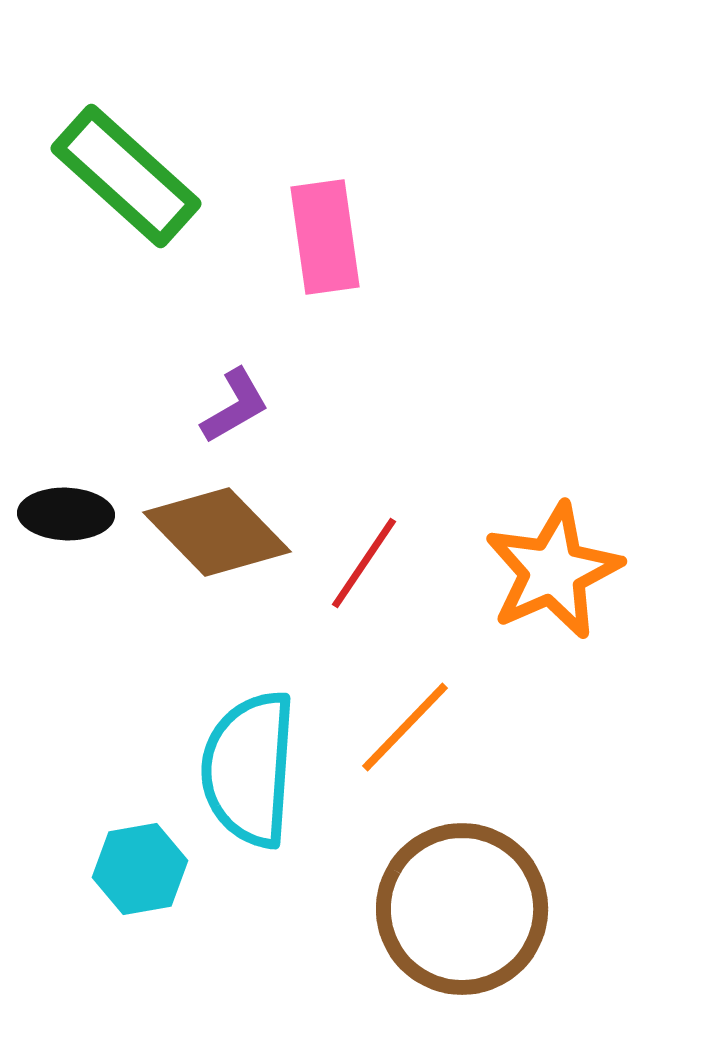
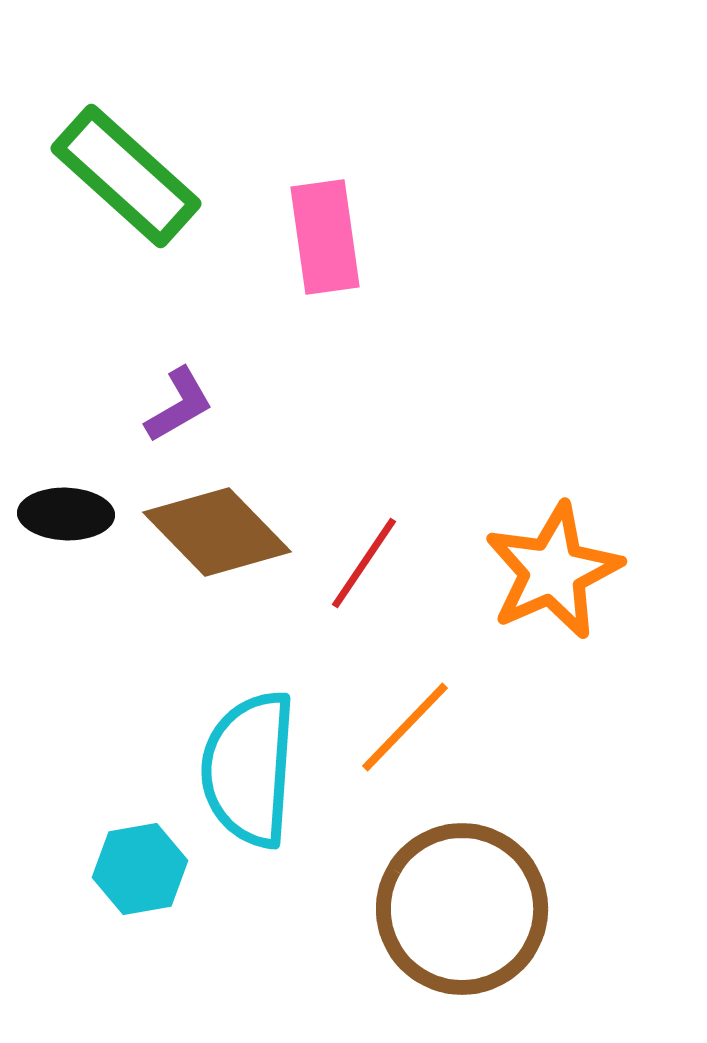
purple L-shape: moved 56 px left, 1 px up
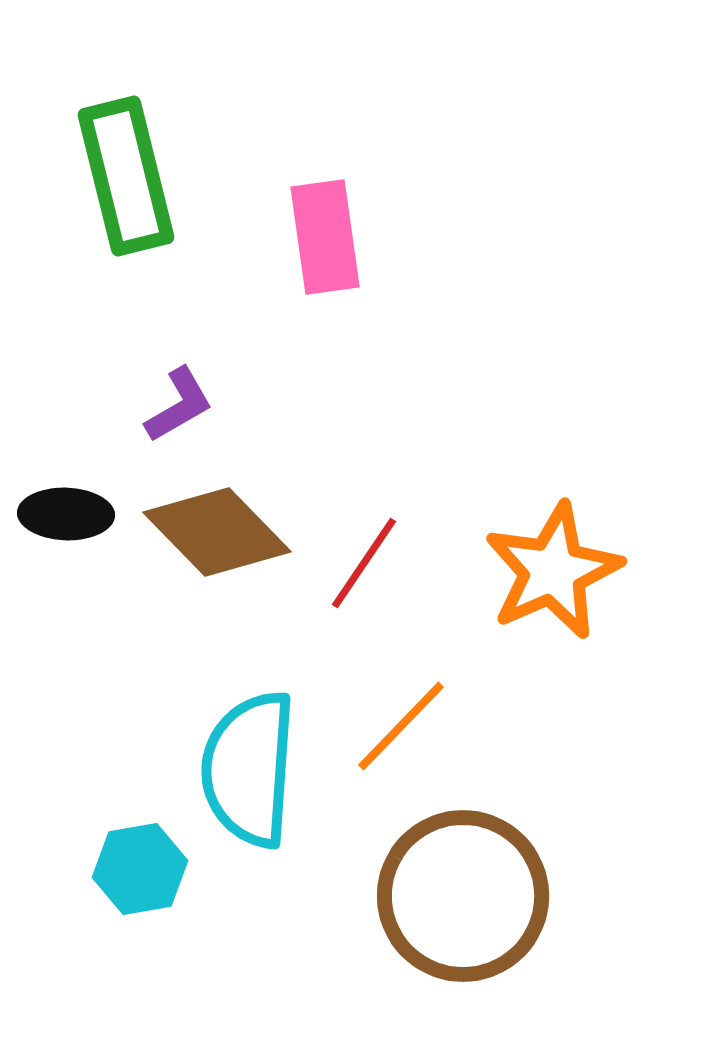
green rectangle: rotated 34 degrees clockwise
orange line: moved 4 px left, 1 px up
brown circle: moved 1 px right, 13 px up
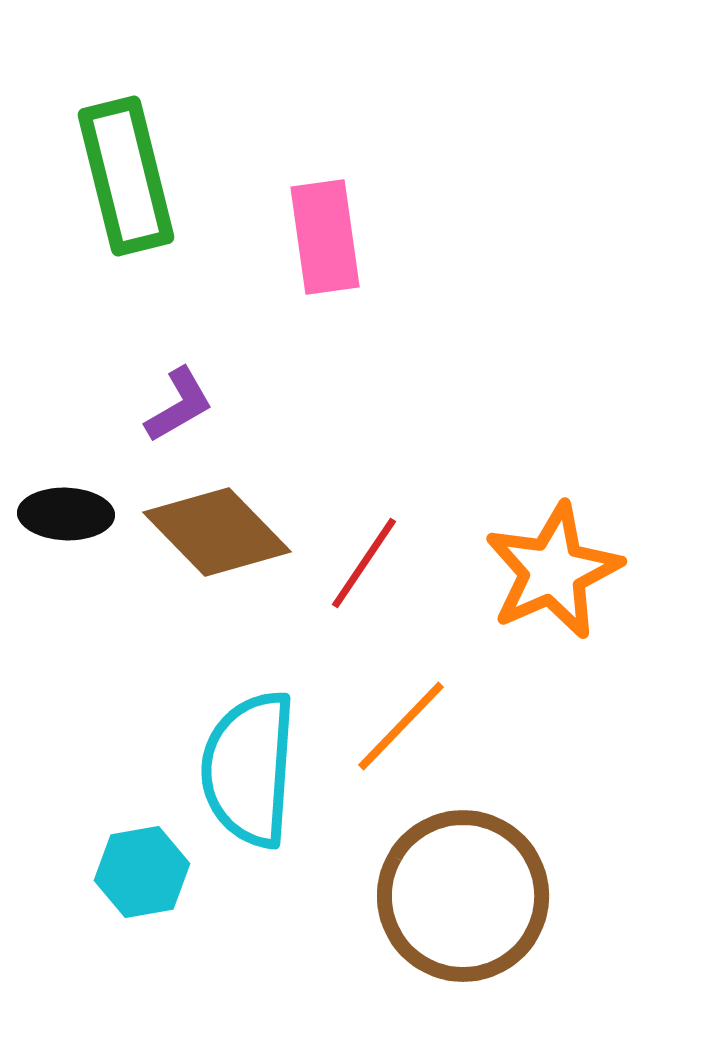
cyan hexagon: moved 2 px right, 3 px down
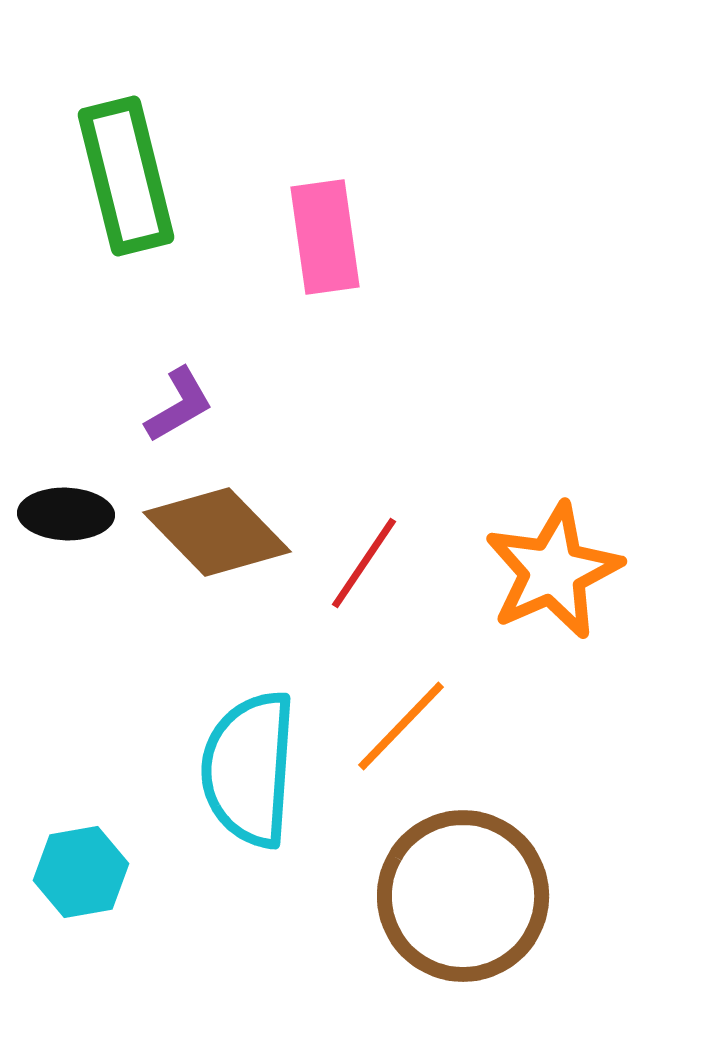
cyan hexagon: moved 61 px left
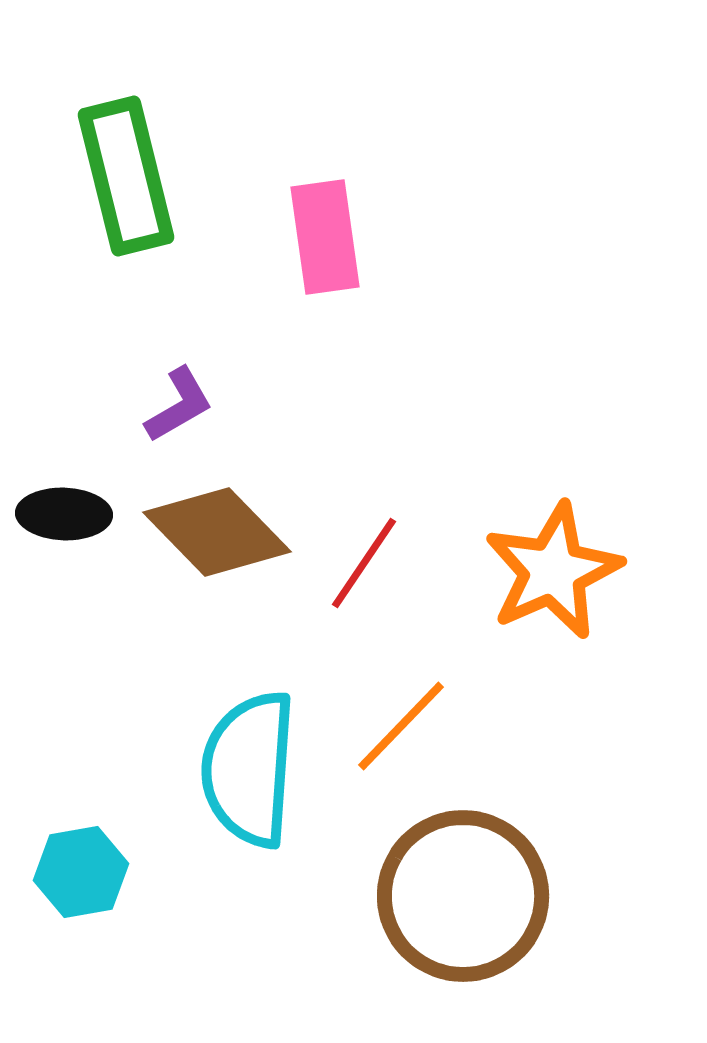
black ellipse: moved 2 px left
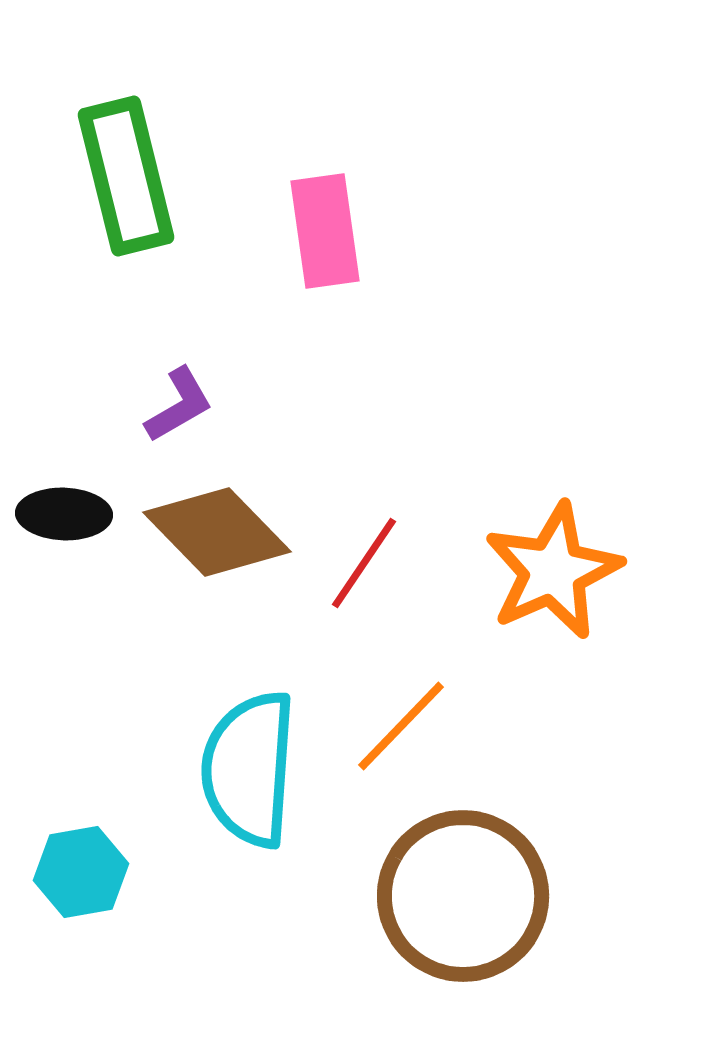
pink rectangle: moved 6 px up
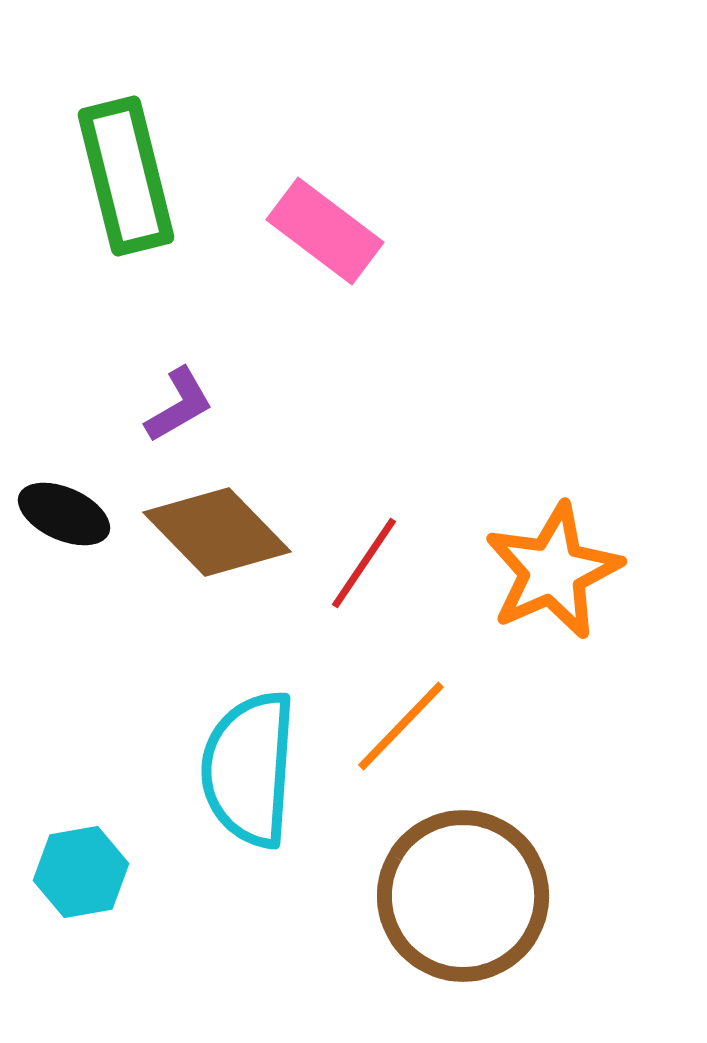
pink rectangle: rotated 45 degrees counterclockwise
black ellipse: rotated 22 degrees clockwise
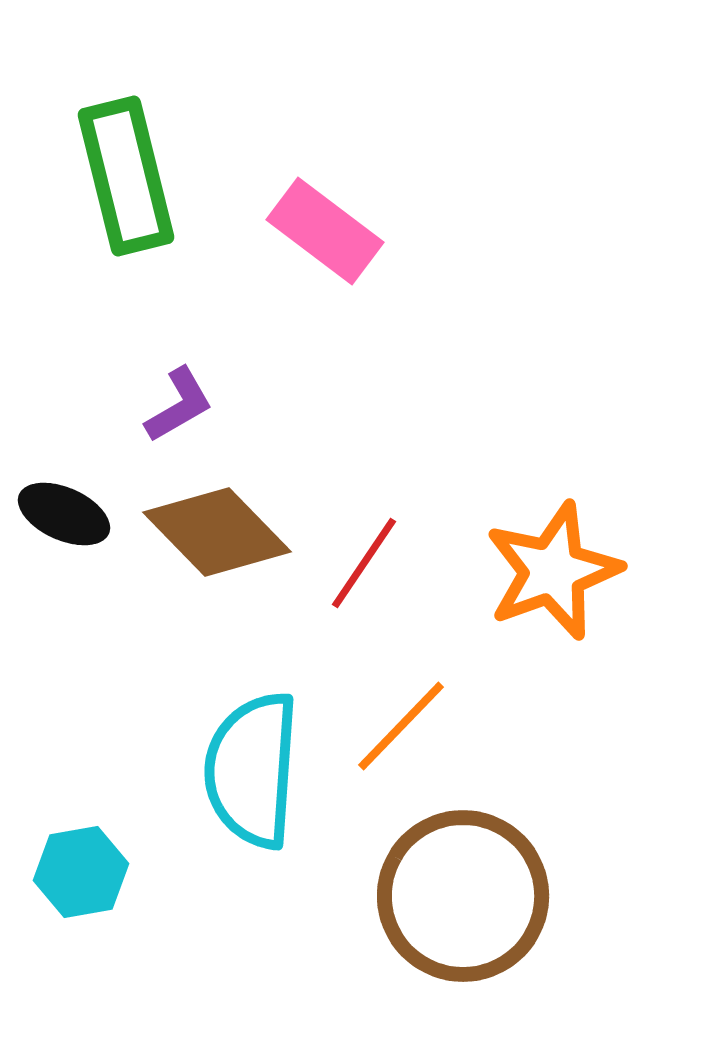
orange star: rotated 4 degrees clockwise
cyan semicircle: moved 3 px right, 1 px down
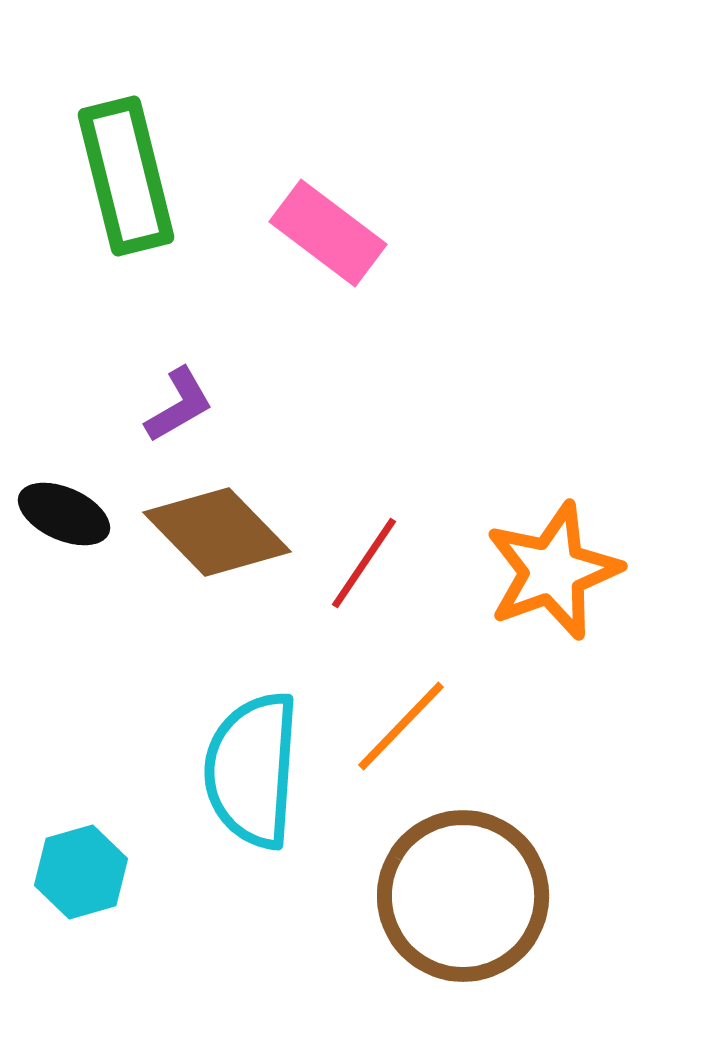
pink rectangle: moved 3 px right, 2 px down
cyan hexagon: rotated 6 degrees counterclockwise
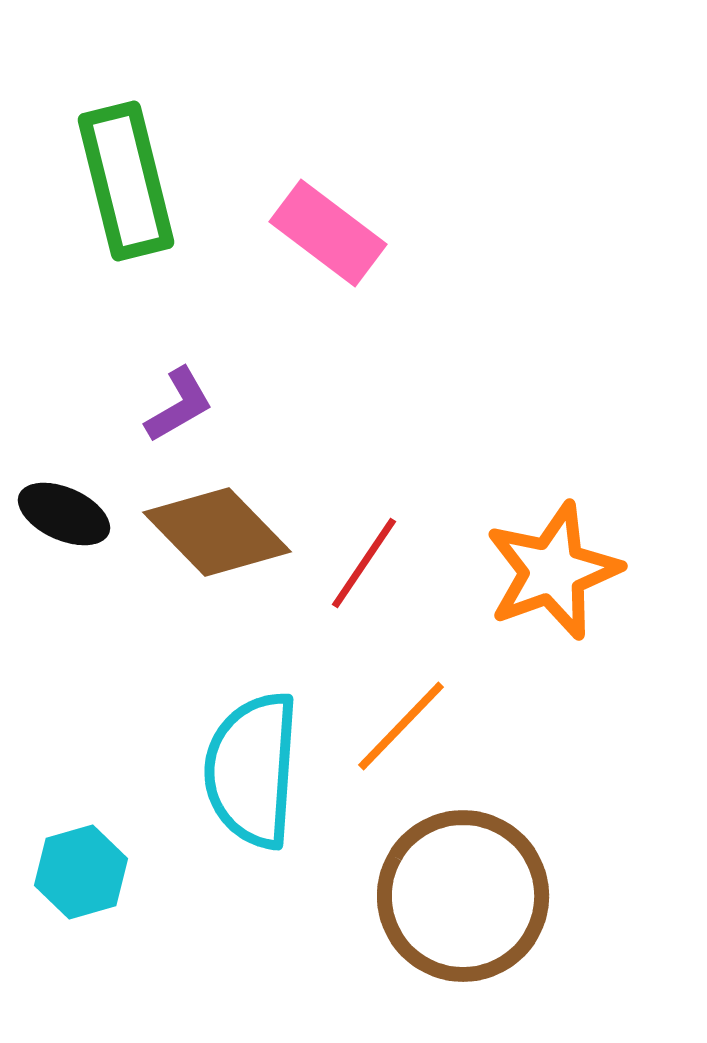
green rectangle: moved 5 px down
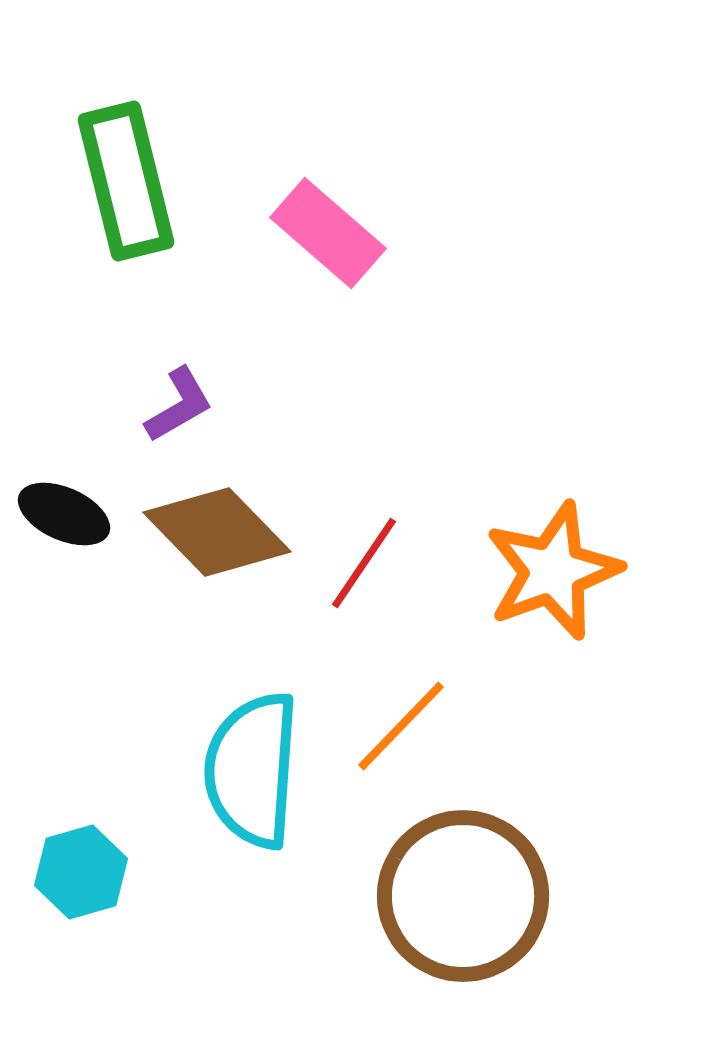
pink rectangle: rotated 4 degrees clockwise
